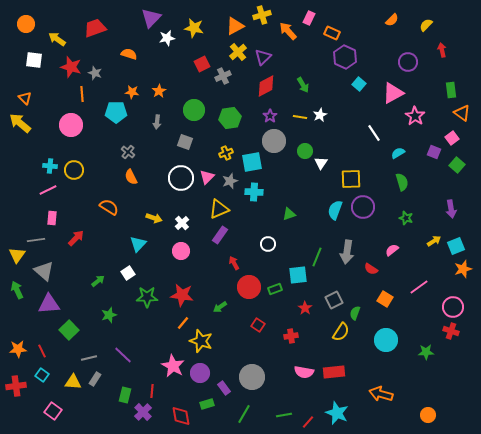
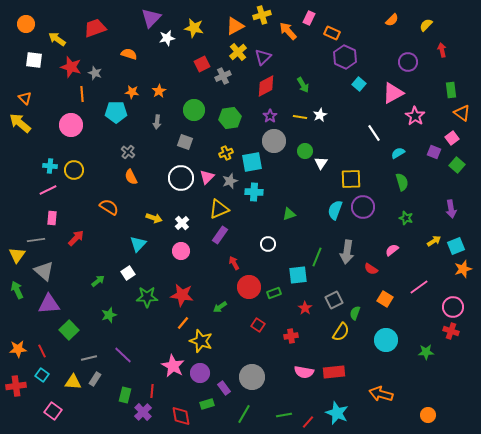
green rectangle at (275, 289): moved 1 px left, 4 px down
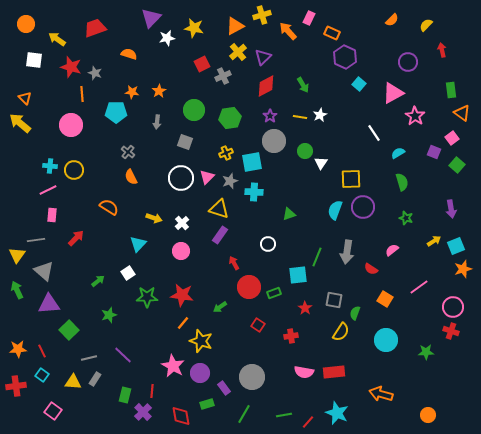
yellow triangle at (219, 209): rotated 40 degrees clockwise
pink rectangle at (52, 218): moved 3 px up
gray square at (334, 300): rotated 36 degrees clockwise
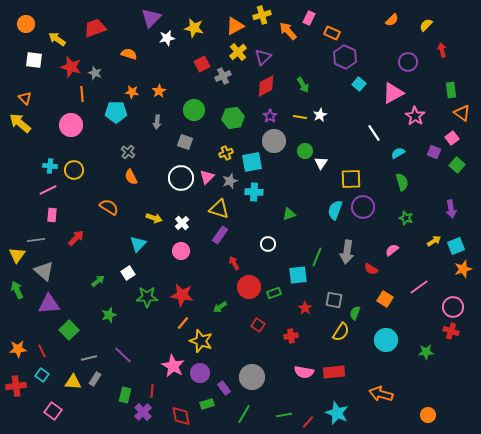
green hexagon at (230, 118): moved 3 px right
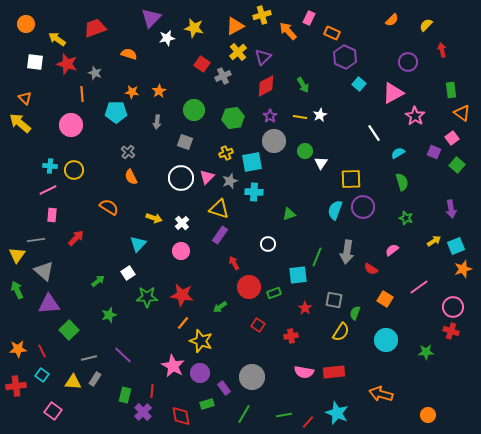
white square at (34, 60): moved 1 px right, 2 px down
red square at (202, 64): rotated 28 degrees counterclockwise
red star at (71, 67): moved 4 px left, 3 px up
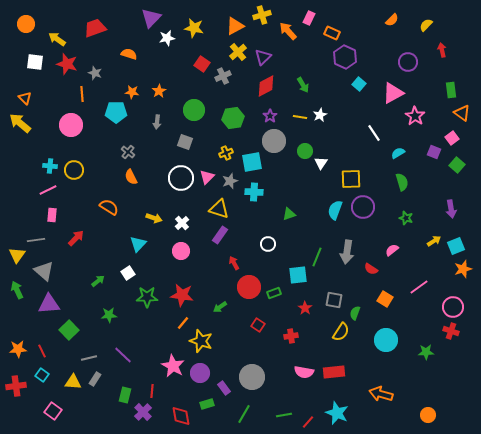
green star at (109, 315): rotated 14 degrees clockwise
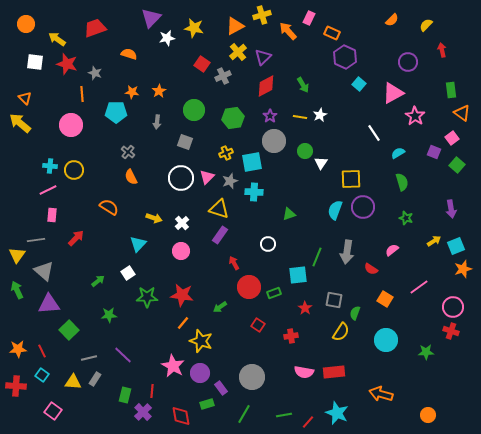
red cross at (16, 386): rotated 12 degrees clockwise
purple rectangle at (224, 388): moved 3 px left
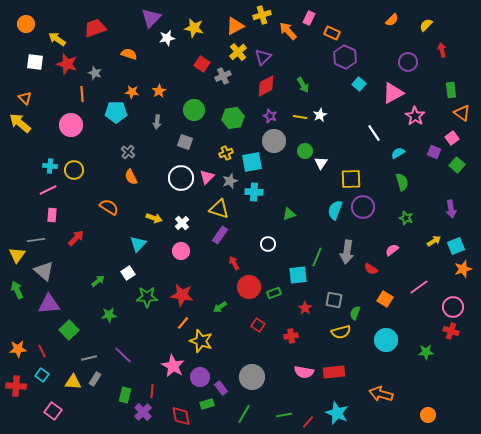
purple star at (270, 116): rotated 16 degrees counterclockwise
yellow semicircle at (341, 332): rotated 42 degrees clockwise
purple circle at (200, 373): moved 4 px down
